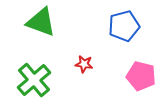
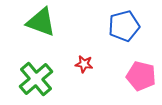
green cross: moved 2 px right, 1 px up
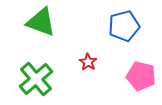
red star: moved 4 px right, 2 px up; rotated 24 degrees clockwise
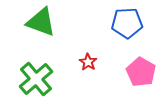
blue pentagon: moved 3 px right, 3 px up; rotated 12 degrees clockwise
pink pentagon: moved 4 px up; rotated 16 degrees clockwise
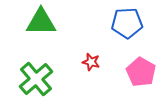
green triangle: rotated 20 degrees counterclockwise
red star: moved 3 px right; rotated 18 degrees counterclockwise
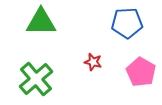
red star: moved 2 px right
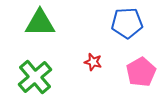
green triangle: moved 1 px left, 1 px down
pink pentagon: rotated 12 degrees clockwise
green cross: moved 1 px left, 2 px up
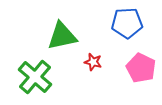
green triangle: moved 22 px right, 13 px down; rotated 12 degrees counterclockwise
pink pentagon: moved 4 px up; rotated 16 degrees counterclockwise
green cross: rotated 8 degrees counterclockwise
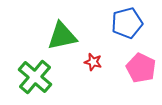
blue pentagon: rotated 12 degrees counterclockwise
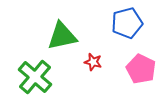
pink pentagon: moved 1 px down
